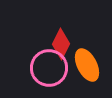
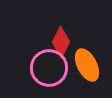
red diamond: moved 2 px up
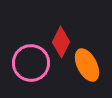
pink circle: moved 18 px left, 5 px up
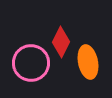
orange ellipse: moved 1 px right, 3 px up; rotated 16 degrees clockwise
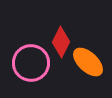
orange ellipse: rotated 36 degrees counterclockwise
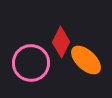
orange ellipse: moved 2 px left, 2 px up
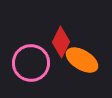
orange ellipse: moved 4 px left; rotated 12 degrees counterclockwise
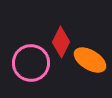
orange ellipse: moved 8 px right
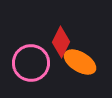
orange ellipse: moved 10 px left, 2 px down
